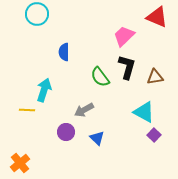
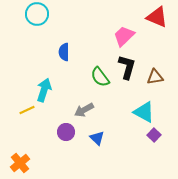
yellow line: rotated 28 degrees counterclockwise
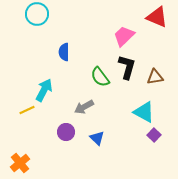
cyan arrow: rotated 10 degrees clockwise
gray arrow: moved 3 px up
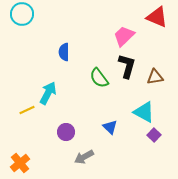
cyan circle: moved 15 px left
black L-shape: moved 1 px up
green semicircle: moved 1 px left, 1 px down
cyan arrow: moved 4 px right, 3 px down
gray arrow: moved 50 px down
blue triangle: moved 13 px right, 11 px up
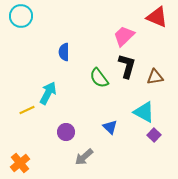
cyan circle: moved 1 px left, 2 px down
gray arrow: rotated 12 degrees counterclockwise
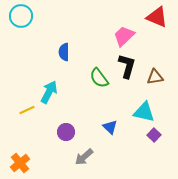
cyan arrow: moved 1 px right, 1 px up
cyan triangle: rotated 15 degrees counterclockwise
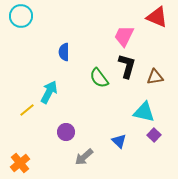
pink trapezoid: rotated 20 degrees counterclockwise
yellow line: rotated 14 degrees counterclockwise
blue triangle: moved 9 px right, 14 px down
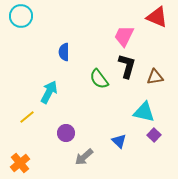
green semicircle: moved 1 px down
yellow line: moved 7 px down
purple circle: moved 1 px down
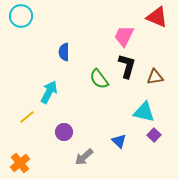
purple circle: moved 2 px left, 1 px up
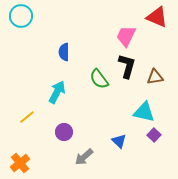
pink trapezoid: moved 2 px right
cyan arrow: moved 8 px right
